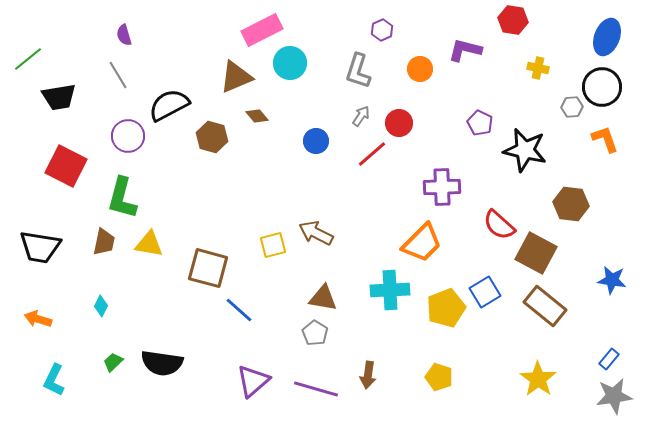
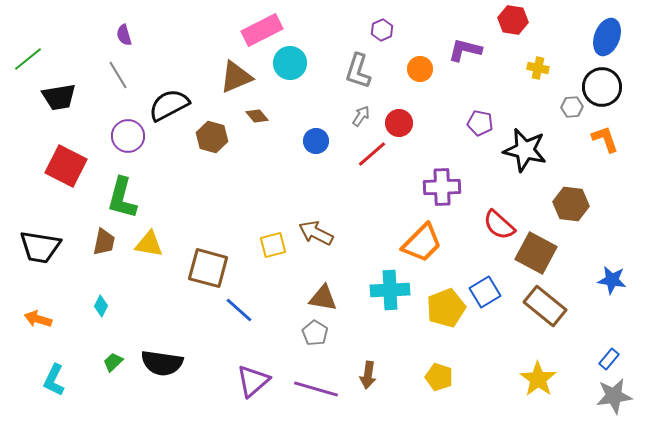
purple pentagon at (480, 123): rotated 15 degrees counterclockwise
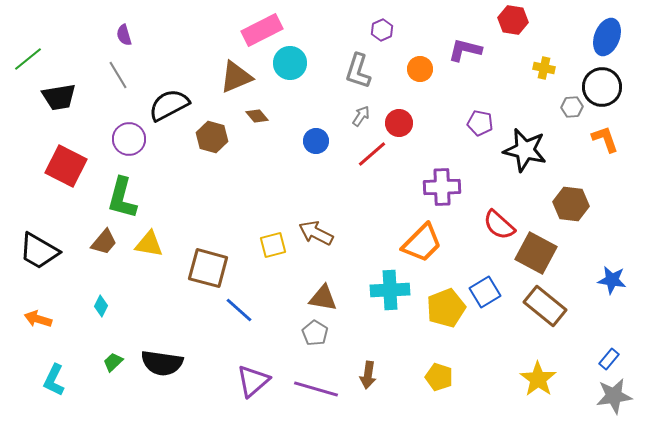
yellow cross at (538, 68): moved 6 px right
purple circle at (128, 136): moved 1 px right, 3 px down
brown trapezoid at (104, 242): rotated 28 degrees clockwise
black trapezoid at (40, 247): moved 1 px left, 4 px down; rotated 21 degrees clockwise
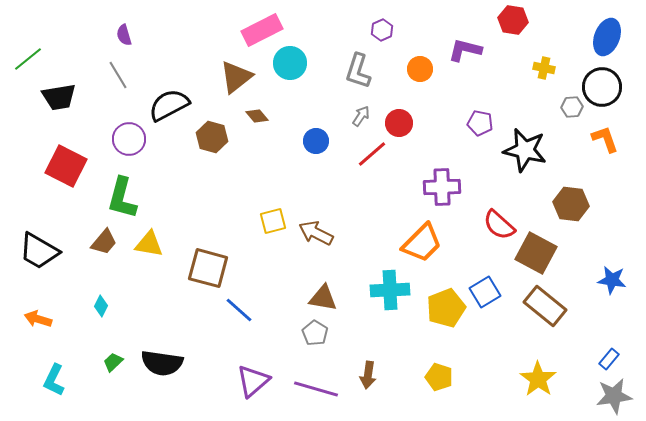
brown triangle at (236, 77): rotated 15 degrees counterclockwise
yellow square at (273, 245): moved 24 px up
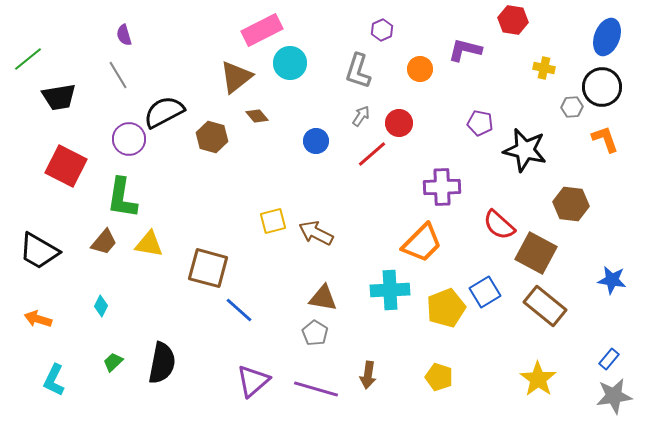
black semicircle at (169, 105): moved 5 px left, 7 px down
green L-shape at (122, 198): rotated 6 degrees counterclockwise
black semicircle at (162, 363): rotated 87 degrees counterclockwise
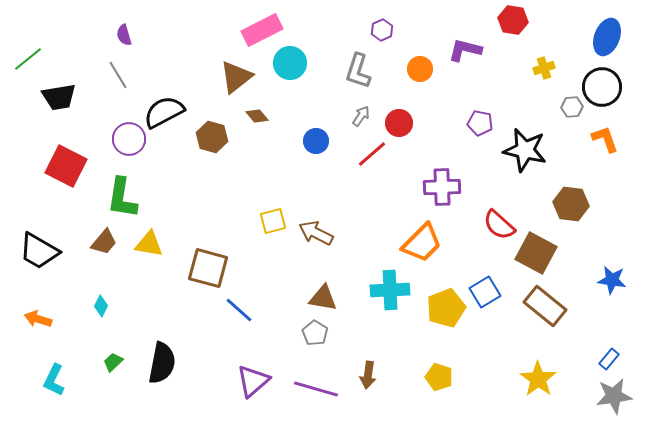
yellow cross at (544, 68): rotated 30 degrees counterclockwise
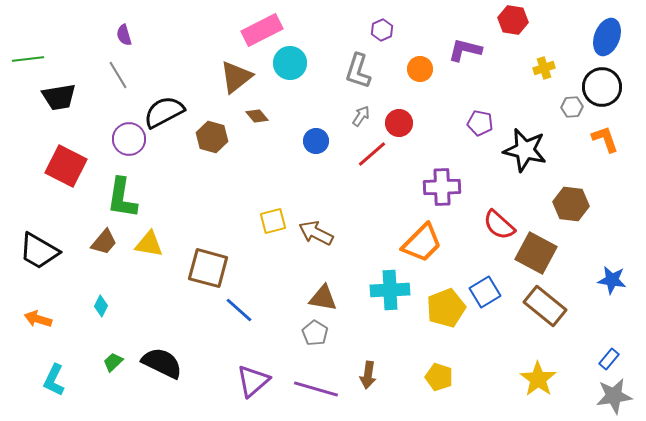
green line at (28, 59): rotated 32 degrees clockwise
black semicircle at (162, 363): rotated 75 degrees counterclockwise
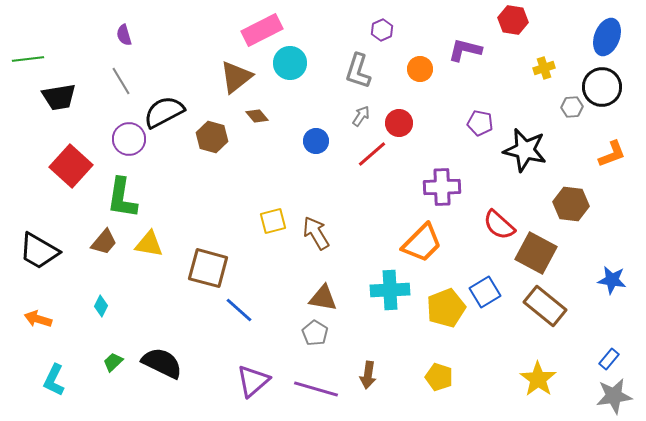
gray line at (118, 75): moved 3 px right, 6 px down
orange L-shape at (605, 139): moved 7 px right, 15 px down; rotated 88 degrees clockwise
red square at (66, 166): moved 5 px right; rotated 15 degrees clockwise
brown arrow at (316, 233): rotated 32 degrees clockwise
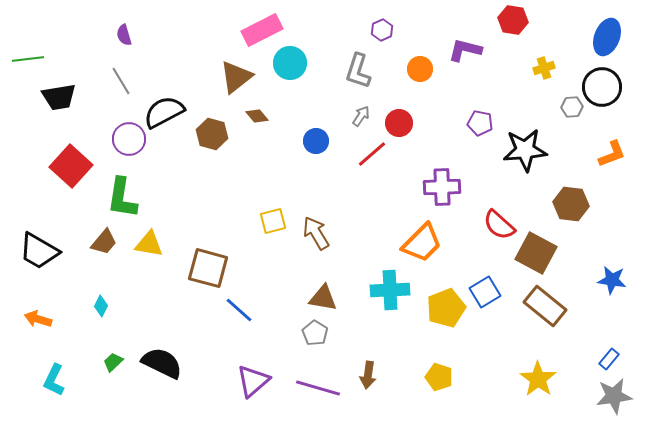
brown hexagon at (212, 137): moved 3 px up
black star at (525, 150): rotated 18 degrees counterclockwise
purple line at (316, 389): moved 2 px right, 1 px up
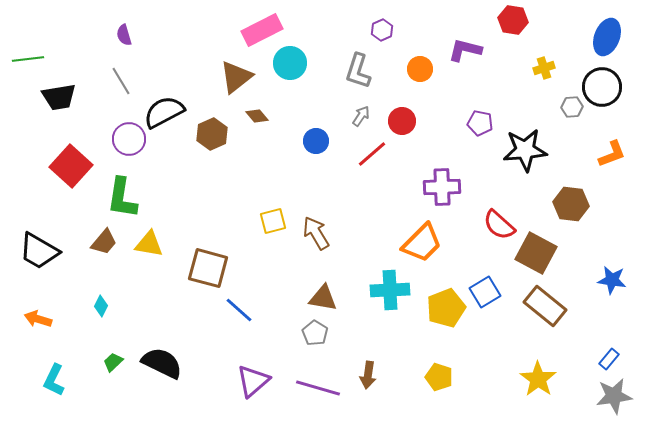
red circle at (399, 123): moved 3 px right, 2 px up
brown hexagon at (212, 134): rotated 20 degrees clockwise
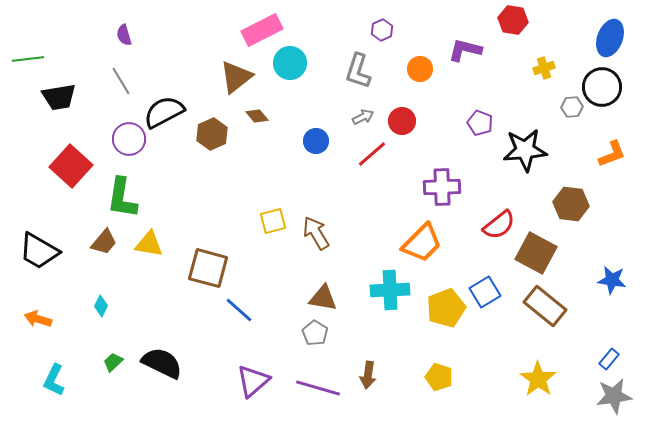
blue ellipse at (607, 37): moved 3 px right, 1 px down
gray arrow at (361, 116): moved 2 px right, 1 px down; rotated 30 degrees clockwise
purple pentagon at (480, 123): rotated 10 degrees clockwise
red semicircle at (499, 225): rotated 80 degrees counterclockwise
